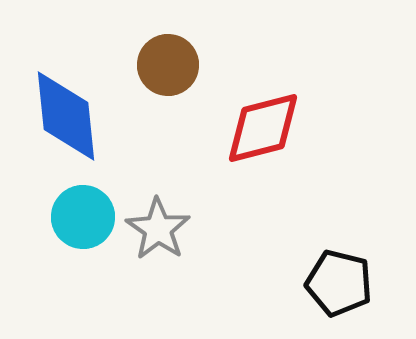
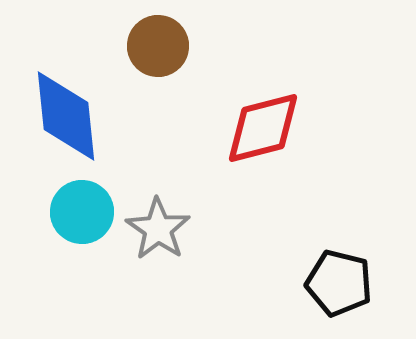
brown circle: moved 10 px left, 19 px up
cyan circle: moved 1 px left, 5 px up
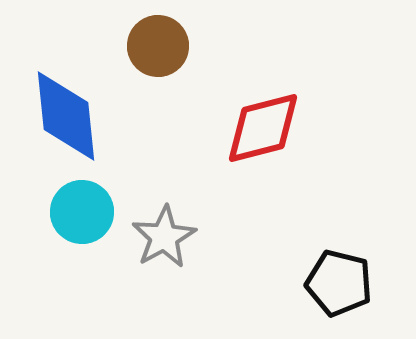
gray star: moved 6 px right, 8 px down; rotated 8 degrees clockwise
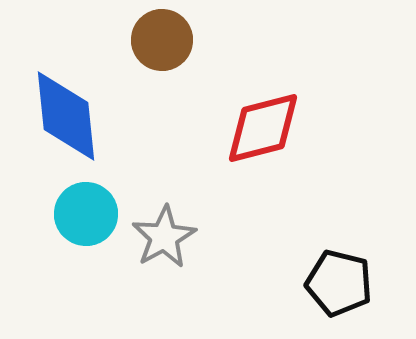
brown circle: moved 4 px right, 6 px up
cyan circle: moved 4 px right, 2 px down
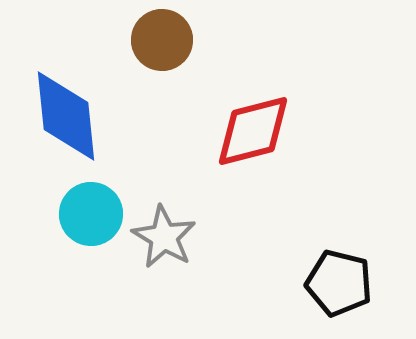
red diamond: moved 10 px left, 3 px down
cyan circle: moved 5 px right
gray star: rotated 12 degrees counterclockwise
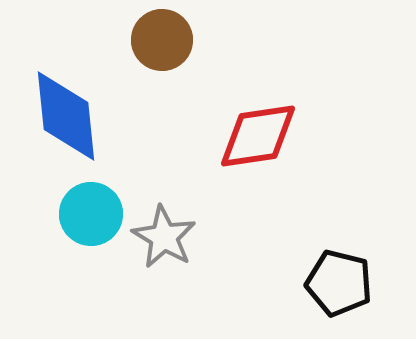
red diamond: moved 5 px right, 5 px down; rotated 6 degrees clockwise
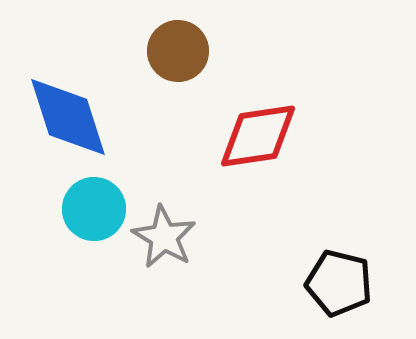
brown circle: moved 16 px right, 11 px down
blue diamond: moved 2 px right, 1 px down; rotated 12 degrees counterclockwise
cyan circle: moved 3 px right, 5 px up
